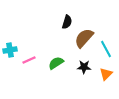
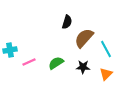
pink line: moved 2 px down
black star: moved 1 px left
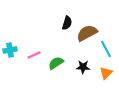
black semicircle: moved 1 px down
brown semicircle: moved 3 px right, 5 px up; rotated 20 degrees clockwise
pink line: moved 5 px right, 7 px up
orange triangle: moved 1 px up
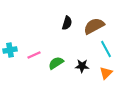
brown semicircle: moved 7 px right, 7 px up
black star: moved 1 px left, 1 px up
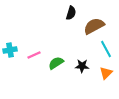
black semicircle: moved 4 px right, 10 px up
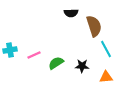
black semicircle: rotated 72 degrees clockwise
brown semicircle: rotated 100 degrees clockwise
orange triangle: moved 4 px down; rotated 40 degrees clockwise
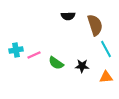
black semicircle: moved 3 px left, 3 px down
brown semicircle: moved 1 px right, 1 px up
cyan cross: moved 6 px right
green semicircle: rotated 112 degrees counterclockwise
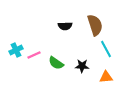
black semicircle: moved 3 px left, 10 px down
cyan cross: rotated 16 degrees counterclockwise
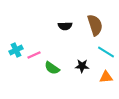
cyan line: moved 3 px down; rotated 30 degrees counterclockwise
green semicircle: moved 4 px left, 5 px down
